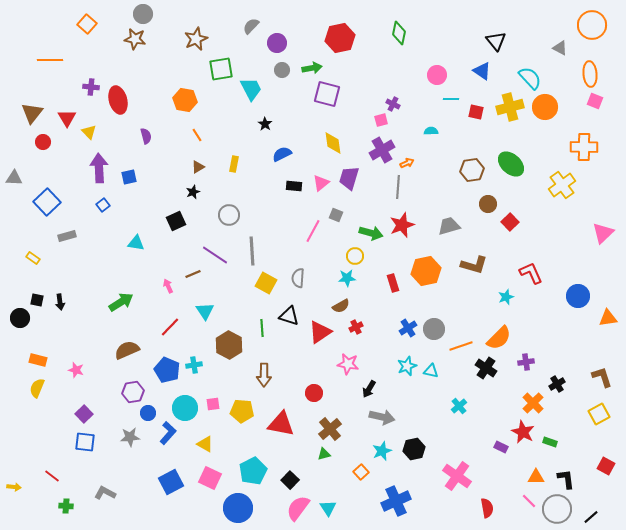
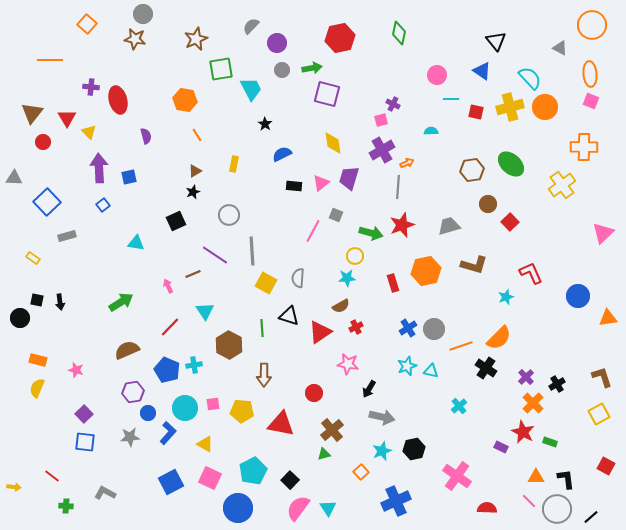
pink square at (595, 101): moved 4 px left
brown triangle at (198, 167): moved 3 px left, 4 px down
purple cross at (526, 362): moved 15 px down; rotated 35 degrees counterclockwise
brown cross at (330, 429): moved 2 px right, 1 px down
red semicircle at (487, 508): rotated 78 degrees counterclockwise
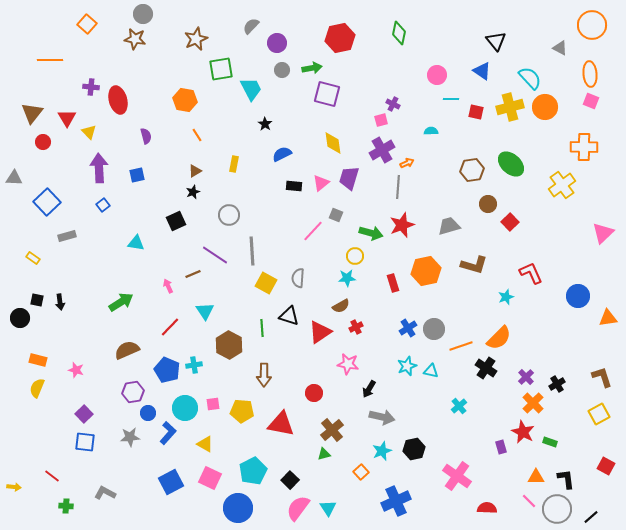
blue square at (129, 177): moved 8 px right, 2 px up
pink line at (313, 231): rotated 15 degrees clockwise
purple rectangle at (501, 447): rotated 48 degrees clockwise
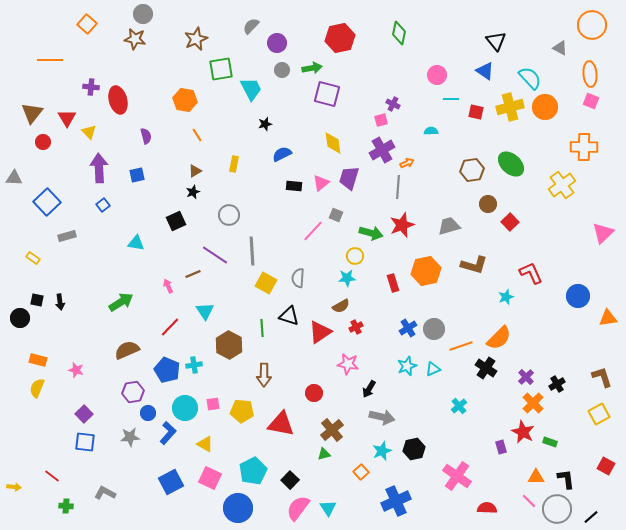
blue triangle at (482, 71): moved 3 px right
black star at (265, 124): rotated 24 degrees clockwise
cyan triangle at (431, 371): moved 2 px right, 2 px up; rotated 35 degrees counterclockwise
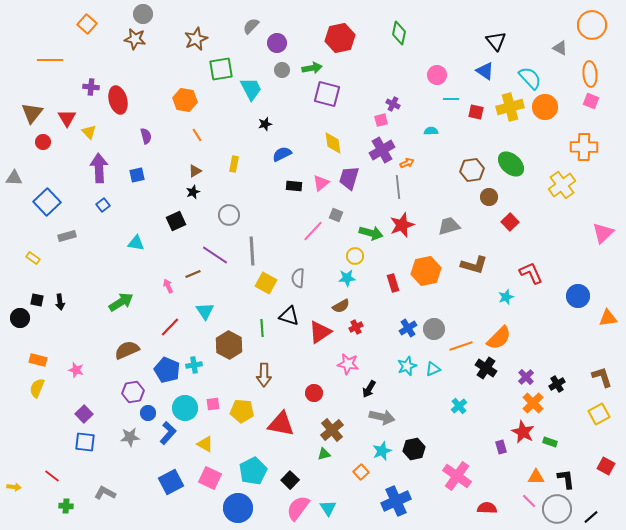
gray line at (398, 187): rotated 10 degrees counterclockwise
brown circle at (488, 204): moved 1 px right, 7 px up
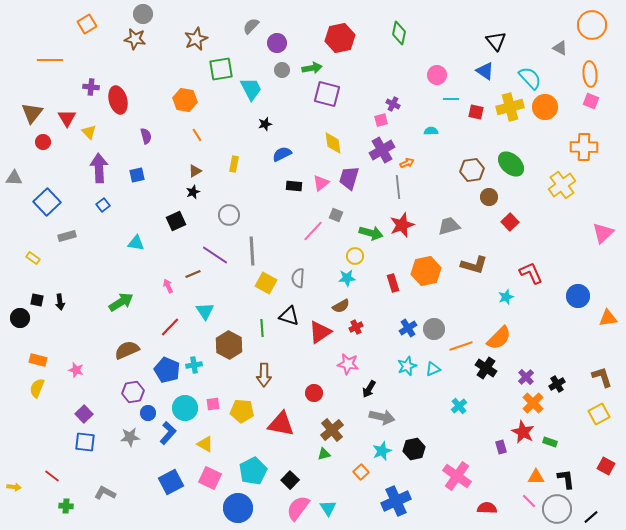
orange square at (87, 24): rotated 18 degrees clockwise
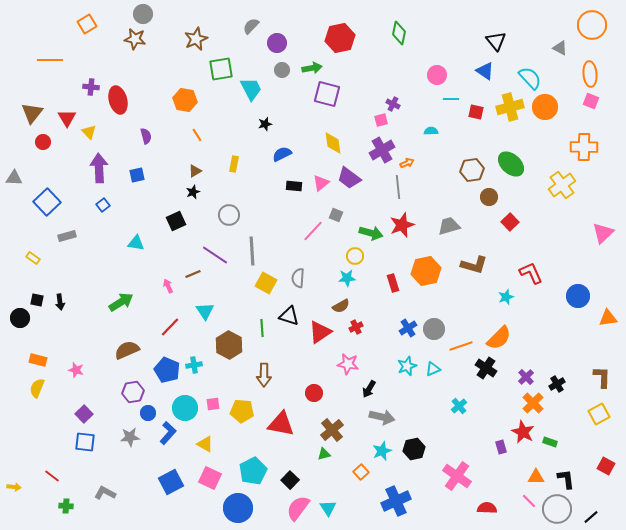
purple trapezoid at (349, 178): rotated 70 degrees counterclockwise
brown L-shape at (602, 377): rotated 20 degrees clockwise
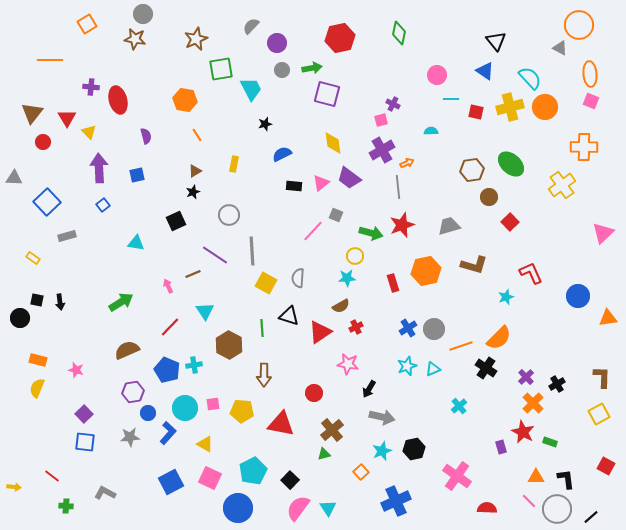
orange circle at (592, 25): moved 13 px left
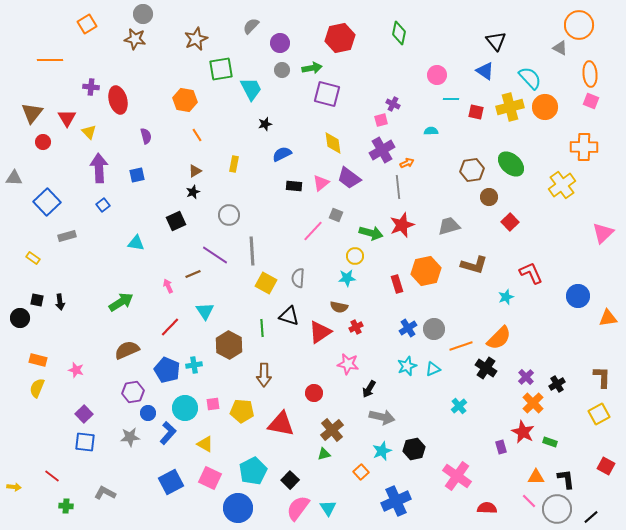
purple circle at (277, 43): moved 3 px right
red rectangle at (393, 283): moved 4 px right, 1 px down
brown semicircle at (341, 306): moved 2 px left, 1 px down; rotated 42 degrees clockwise
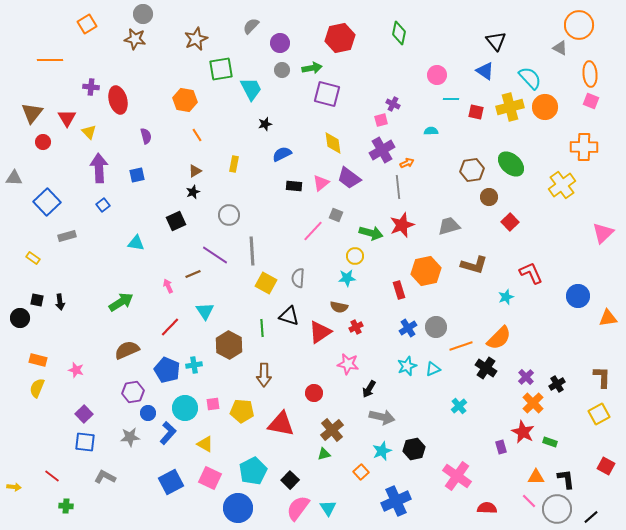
red rectangle at (397, 284): moved 2 px right, 6 px down
gray circle at (434, 329): moved 2 px right, 2 px up
gray L-shape at (105, 493): moved 16 px up
